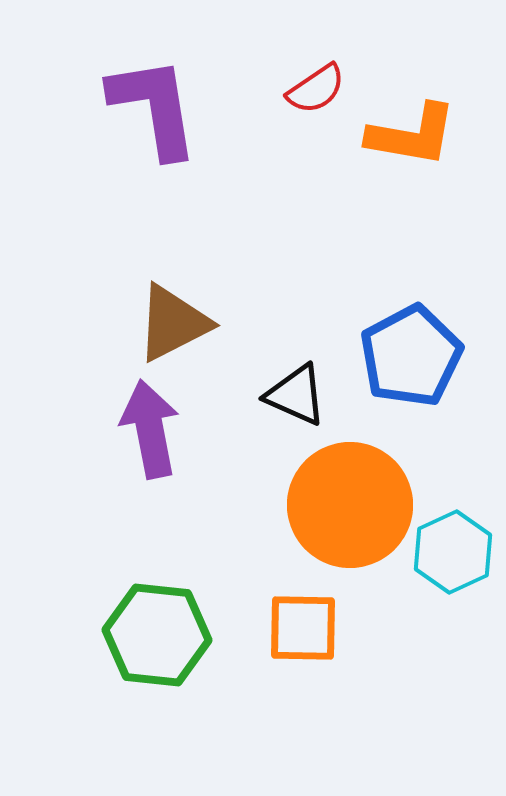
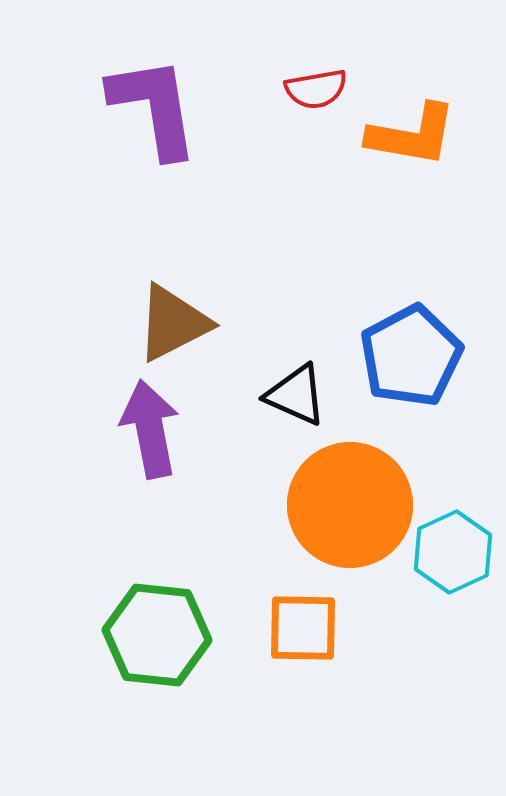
red semicircle: rotated 24 degrees clockwise
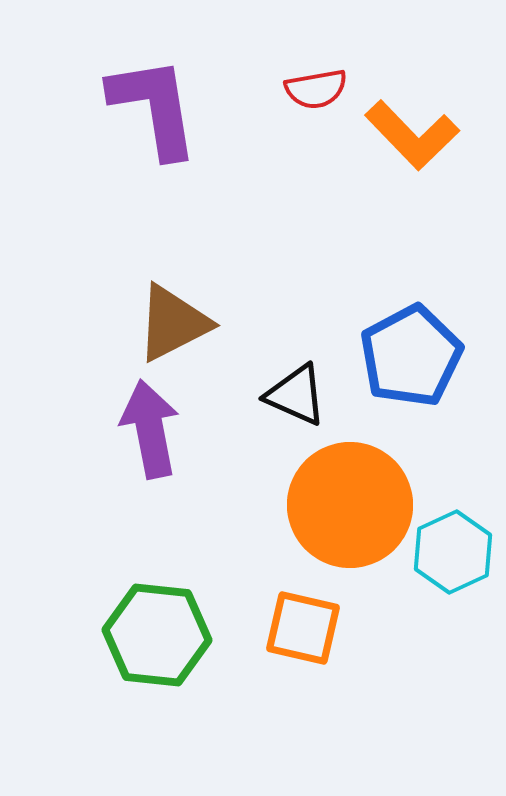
orange L-shape: rotated 36 degrees clockwise
orange square: rotated 12 degrees clockwise
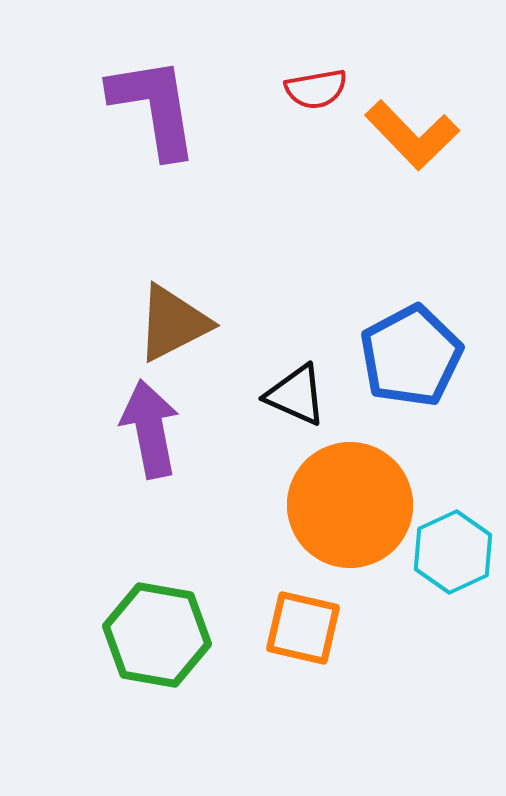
green hexagon: rotated 4 degrees clockwise
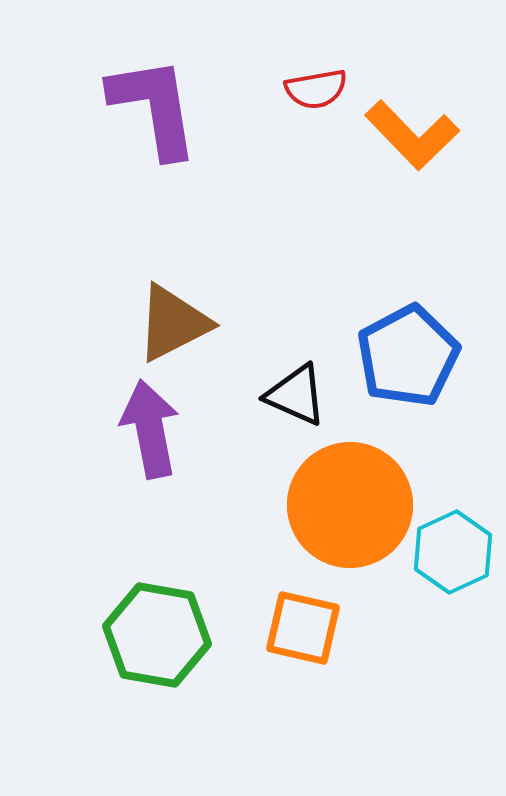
blue pentagon: moved 3 px left
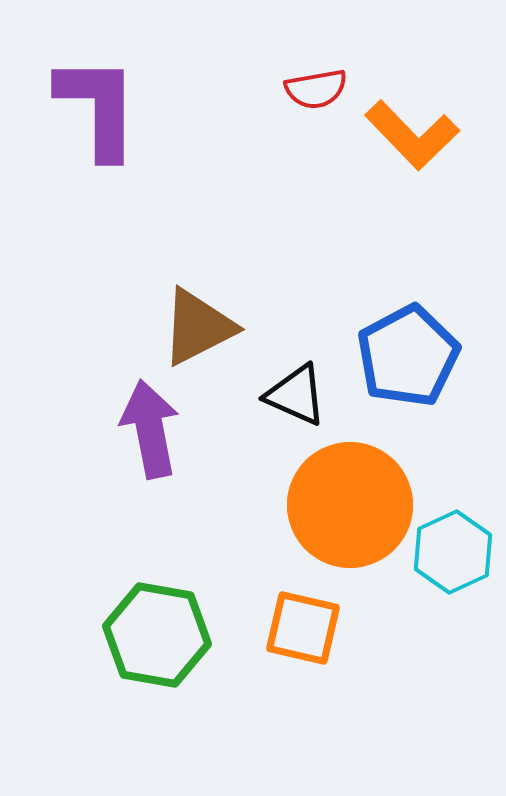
purple L-shape: moved 56 px left; rotated 9 degrees clockwise
brown triangle: moved 25 px right, 4 px down
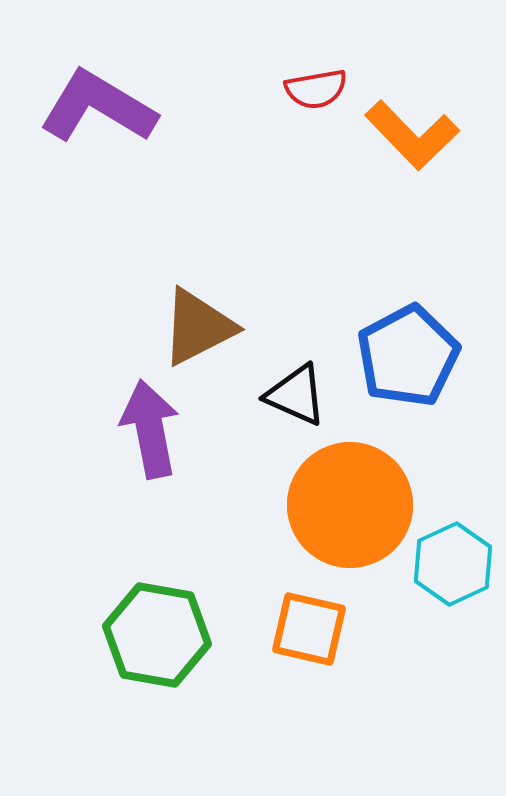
purple L-shape: rotated 59 degrees counterclockwise
cyan hexagon: moved 12 px down
orange square: moved 6 px right, 1 px down
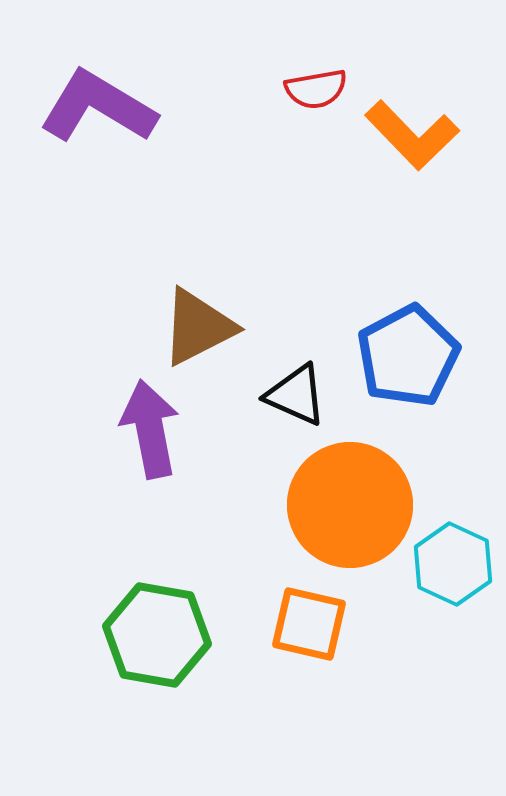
cyan hexagon: rotated 10 degrees counterclockwise
orange square: moved 5 px up
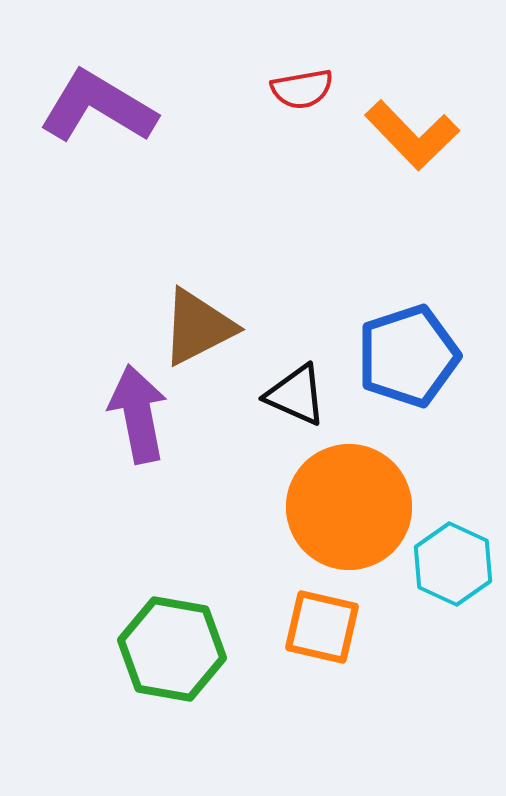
red semicircle: moved 14 px left
blue pentagon: rotated 10 degrees clockwise
purple arrow: moved 12 px left, 15 px up
orange circle: moved 1 px left, 2 px down
orange square: moved 13 px right, 3 px down
green hexagon: moved 15 px right, 14 px down
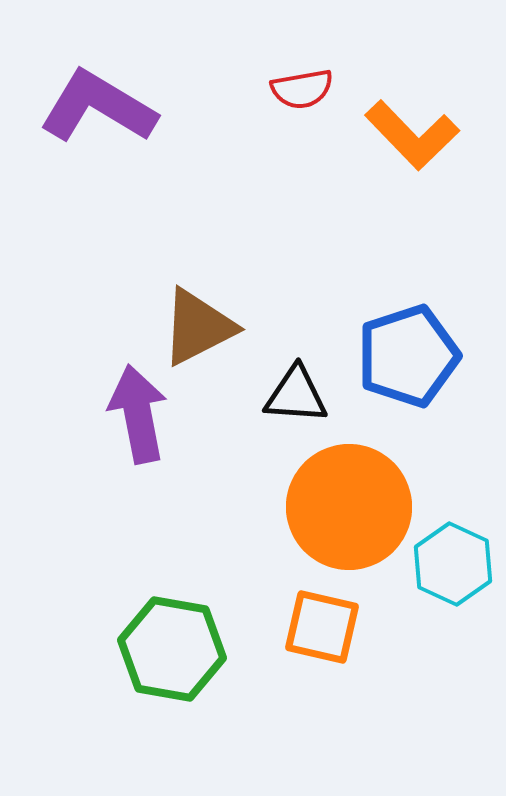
black triangle: rotated 20 degrees counterclockwise
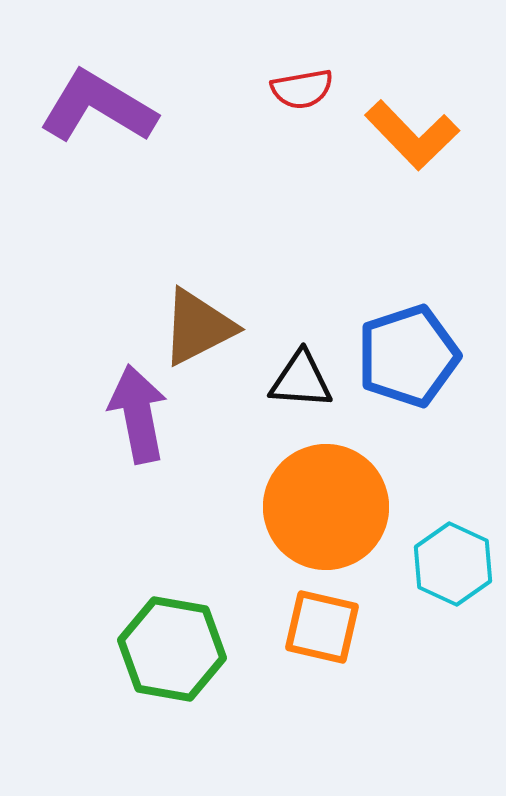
black triangle: moved 5 px right, 15 px up
orange circle: moved 23 px left
